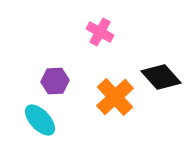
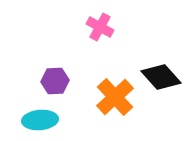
pink cross: moved 5 px up
cyan ellipse: rotated 52 degrees counterclockwise
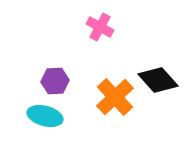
black diamond: moved 3 px left, 3 px down
cyan ellipse: moved 5 px right, 4 px up; rotated 20 degrees clockwise
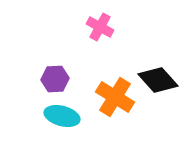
purple hexagon: moved 2 px up
orange cross: rotated 15 degrees counterclockwise
cyan ellipse: moved 17 px right
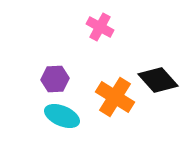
cyan ellipse: rotated 8 degrees clockwise
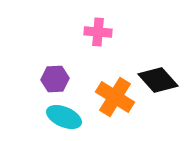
pink cross: moved 2 px left, 5 px down; rotated 24 degrees counterclockwise
cyan ellipse: moved 2 px right, 1 px down
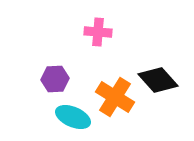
cyan ellipse: moved 9 px right
